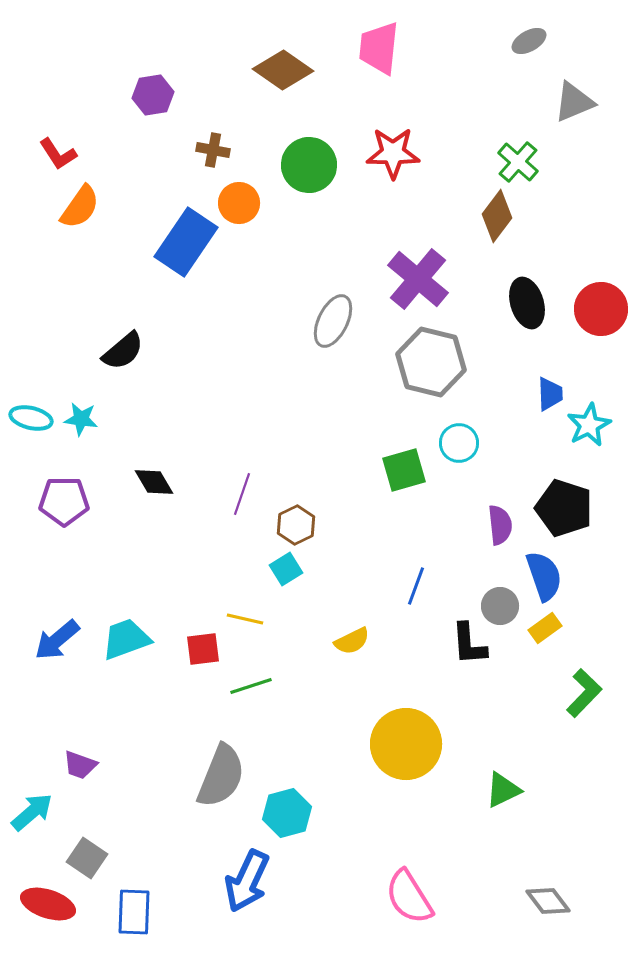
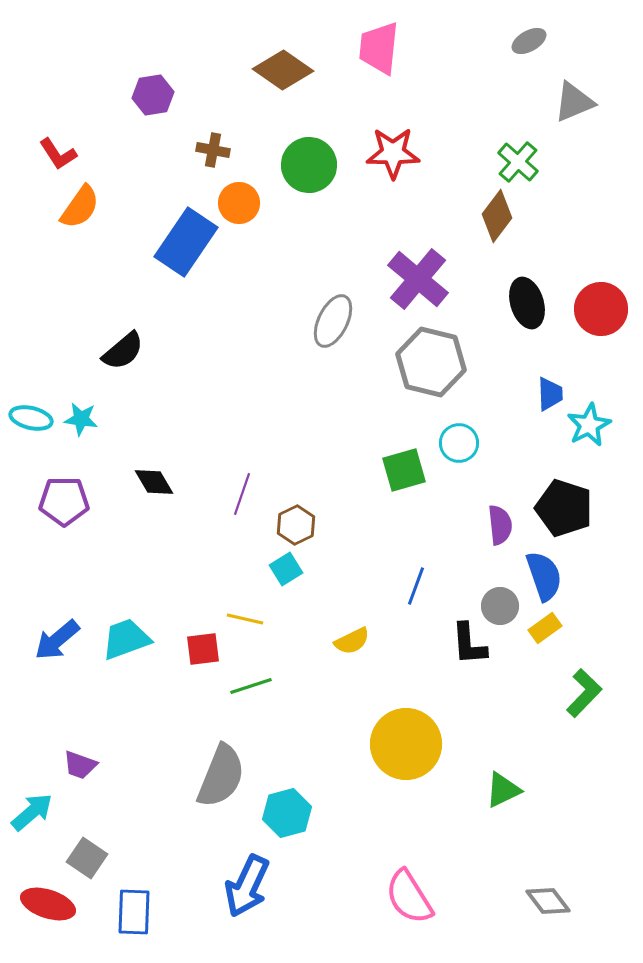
blue arrow at (247, 881): moved 5 px down
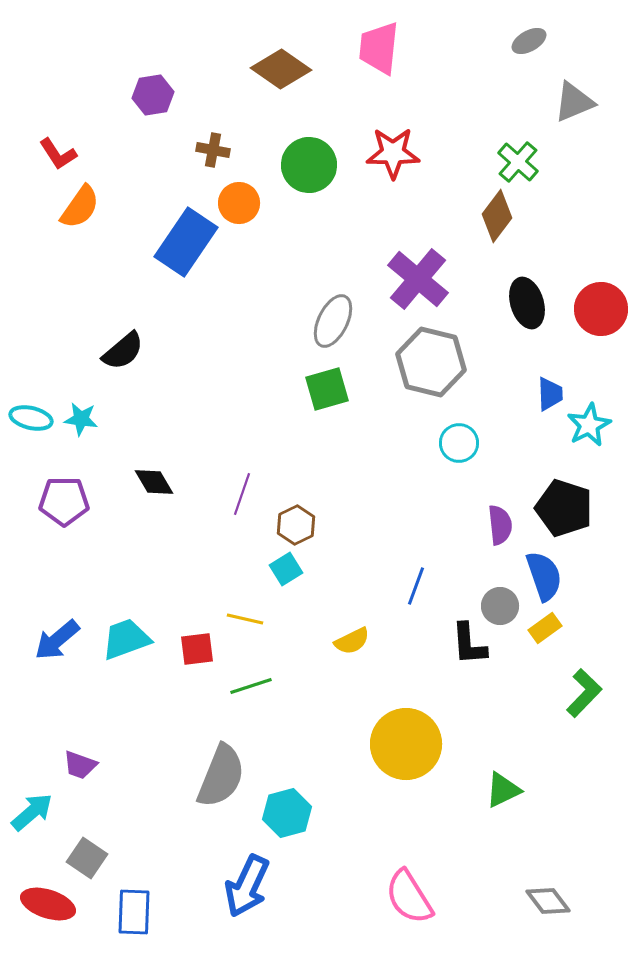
brown diamond at (283, 70): moved 2 px left, 1 px up
green square at (404, 470): moved 77 px left, 81 px up
red square at (203, 649): moved 6 px left
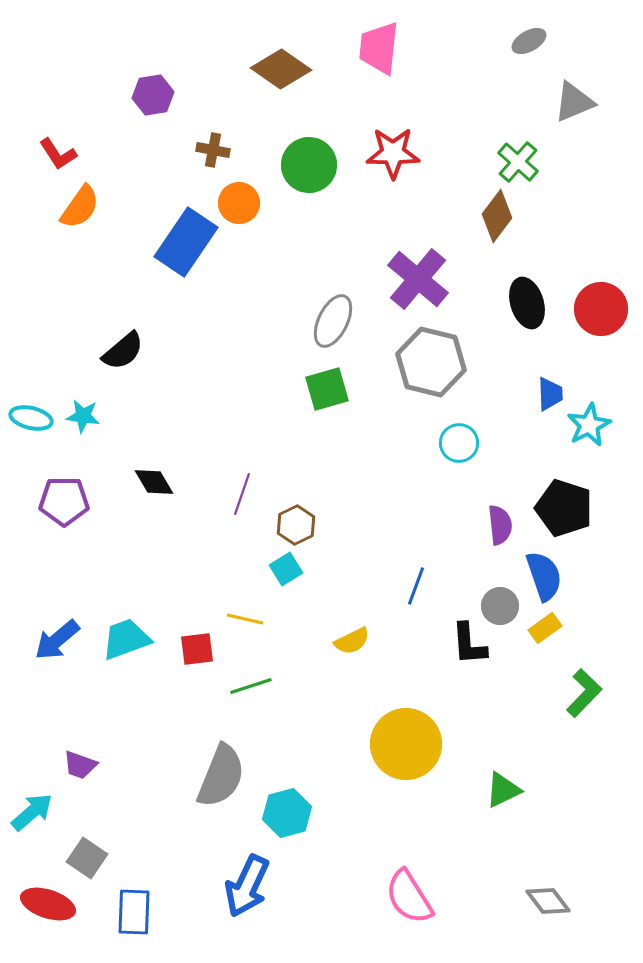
cyan star at (81, 419): moved 2 px right, 3 px up
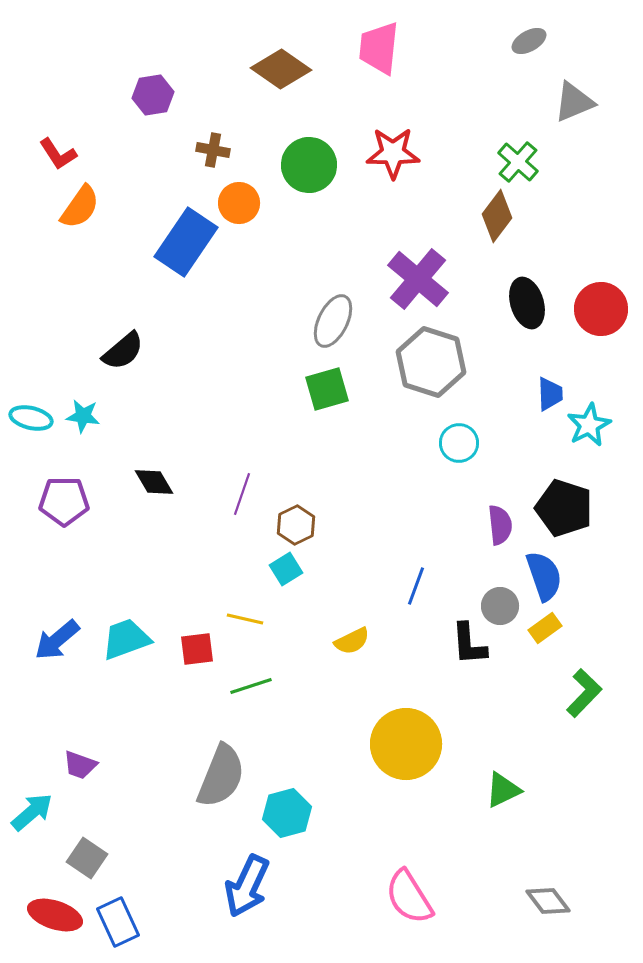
gray hexagon at (431, 362): rotated 4 degrees clockwise
red ellipse at (48, 904): moved 7 px right, 11 px down
blue rectangle at (134, 912): moved 16 px left, 10 px down; rotated 27 degrees counterclockwise
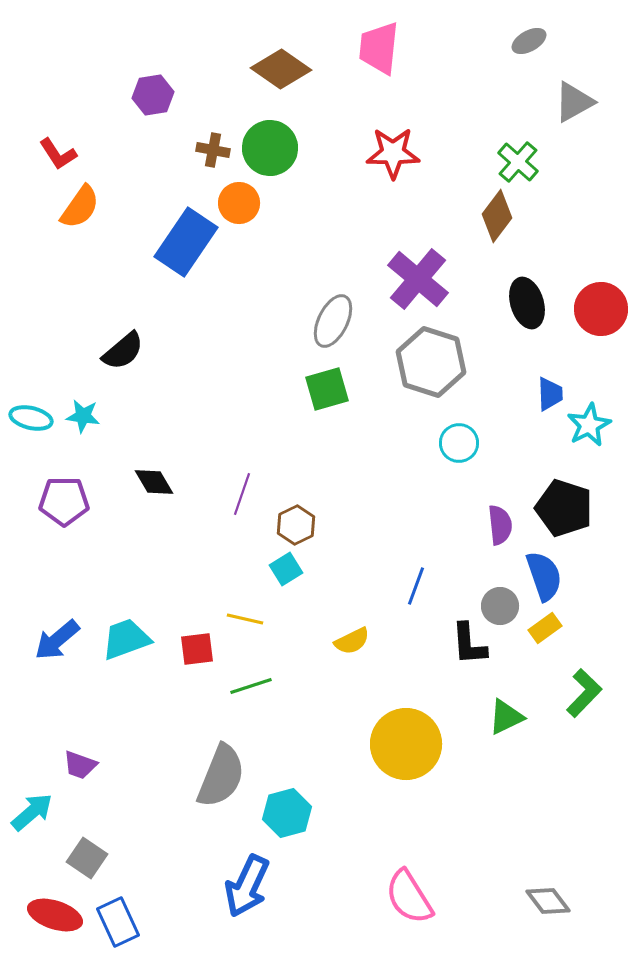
gray triangle at (574, 102): rotated 6 degrees counterclockwise
green circle at (309, 165): moved 39 px left, 17 px up
green triangle at (503, 790): moved 3 px right, 73 px up
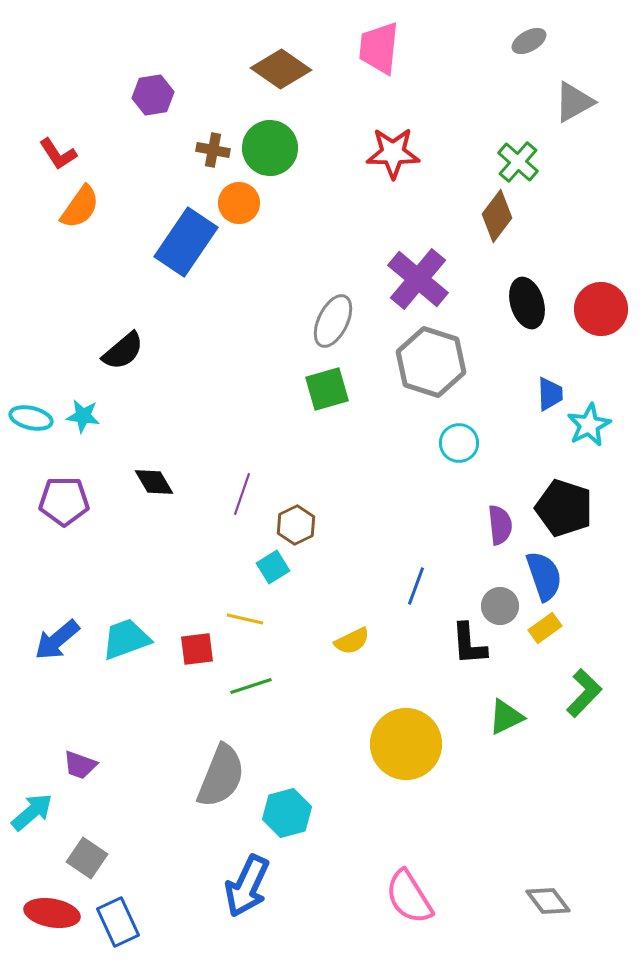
cyan square at (286, 569): moved 13 px left, 2 px up
red ellipse at (55, 915): moved 3 px left, 2 px up; rotated 8 degrees counterclockwise
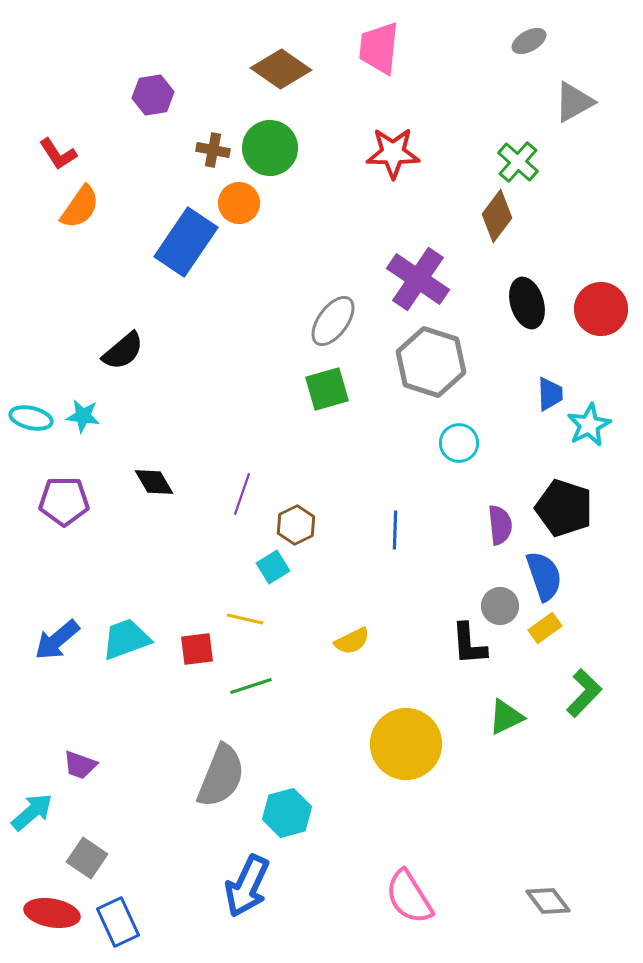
purple cross at (418, 279): rotated 6 degrees counterclockwise
gray ellipse at (333, 321): rotated 10 degrees clockwise
blue line at (416, 586): moved 21 px left, 56 px up; rotated 18 degrees counterclockwise
